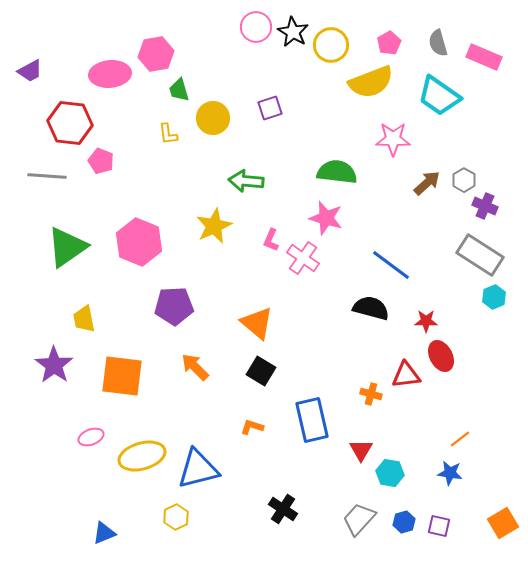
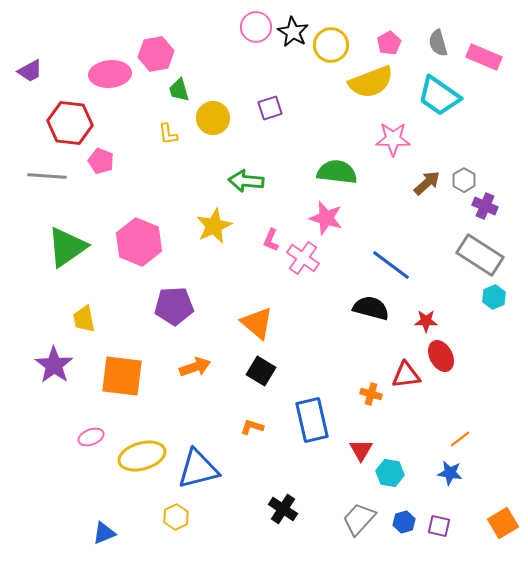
orange arrow at (195, 367): rotated 116 degrees clockwise
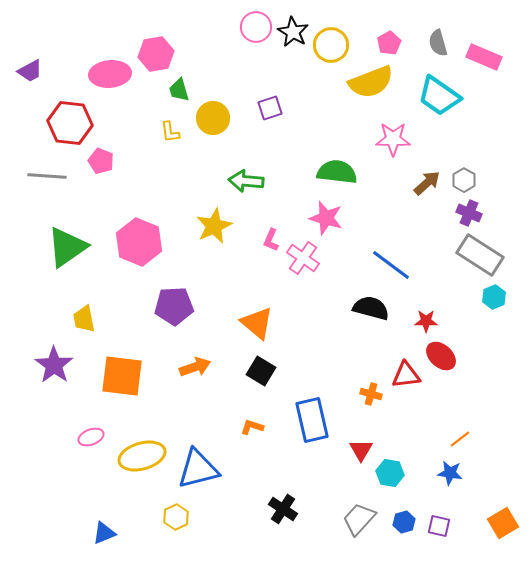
yellow L-shape at (168, 134): moved 2 px right, 2 px up
purple cross at (485, 206): moved 16 px left, 7 px down
red ellipse at (441, 356): rotated 20 degrees counterclockwise
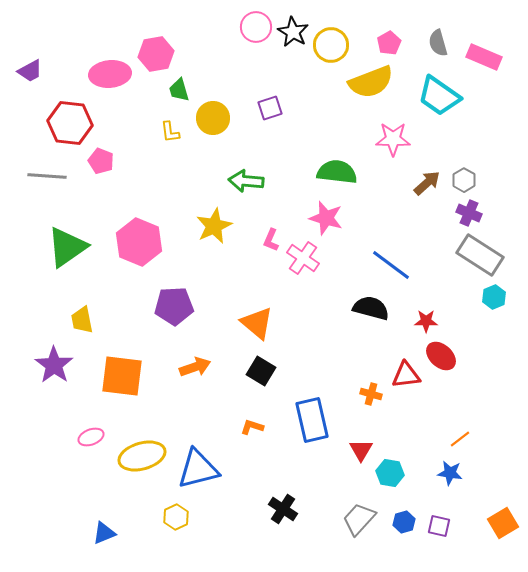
yellow trapezoid at (84, 319): moved 2 px left, 1 px down
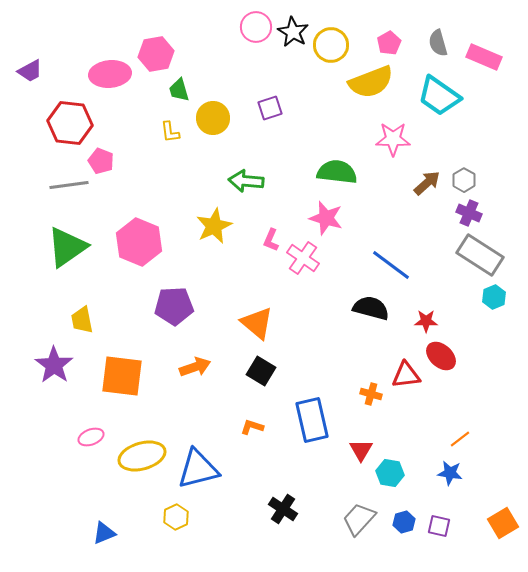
gray line at (47, 176): moved 22 px right, 9 px down; rotated 12 degrees counterclockwise
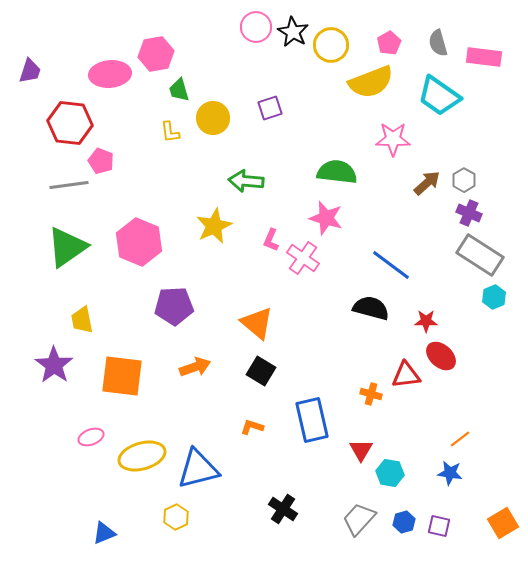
pink rectangle at (484, 57): rotated 16 degrees counterclockwise
purple trapezoid at (30, 71): rotated 44 degrees counterclockwise
